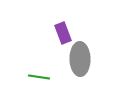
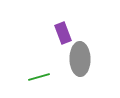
green line: rotated 25 degrees counterclockwise
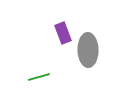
gray ellipse: moved 8 px right, 9 px up
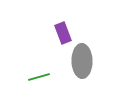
gray ellipse: moved 6 px left, 11 px down
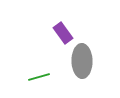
purple rectangle: rotated 15 degrees counterclockwise
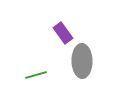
green line: moved 3 px left, 2 px up
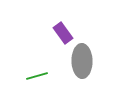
green line: moved 1 px right, 1 px down
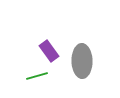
purple rectangle: moved 14 px left, 18 px down
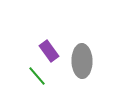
green line: rotated 65 degrees clockwise
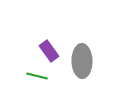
green line: rotated 35 degrees counterclockwise
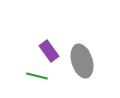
gray ellipse: rotated 16 degrees counterclockwise
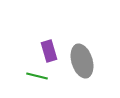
purple rectangle: rotated 20 degrees clockwise
